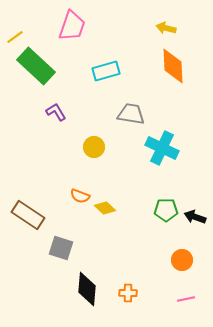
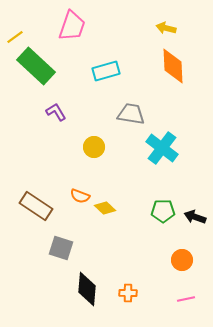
cyan cross: rotated 12 degrees clockwise
green pentagon: moved 3 px left, 1 px down
brown rectangle: moved 8 px right, 9 px up
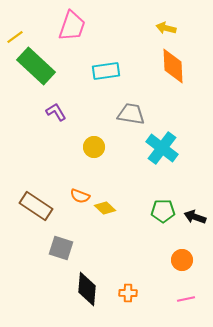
cyan rectangle: rotated 8 degrees clockwise
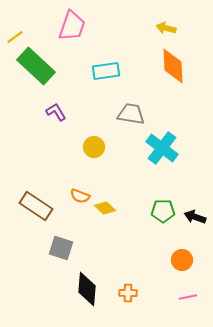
pink line: moved 2 px right, 2 px up
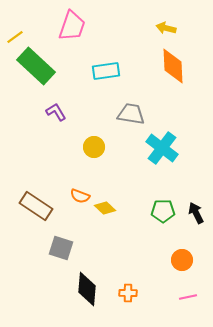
black arrow: moved 1 px right, 4 px up; rotated 45 degrees clockwise
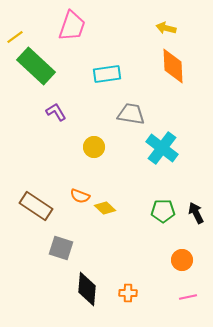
cyan rectangle: moved 1 px right, 3 px down
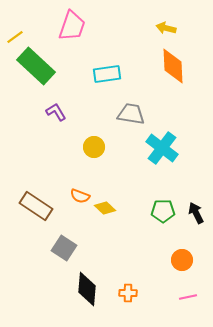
gray square: moved 3 px right; rotated 15 degrees clockwise
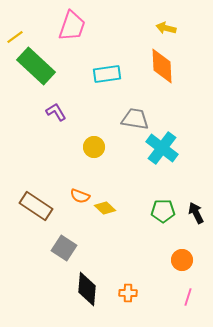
orange diamond: moved 11 px left
gray trapezoid: moved 4 px right, 5 px down
pink line: rotated 60 degrees counterclockwise
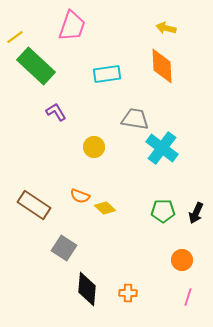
brown rectangle: moved 2 px left, 1 px up
black arrow: rotated 130 degrees counterclockwise
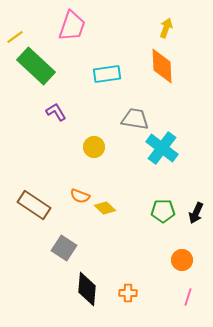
yellow arrow: rotated 96 degrees clockwise
